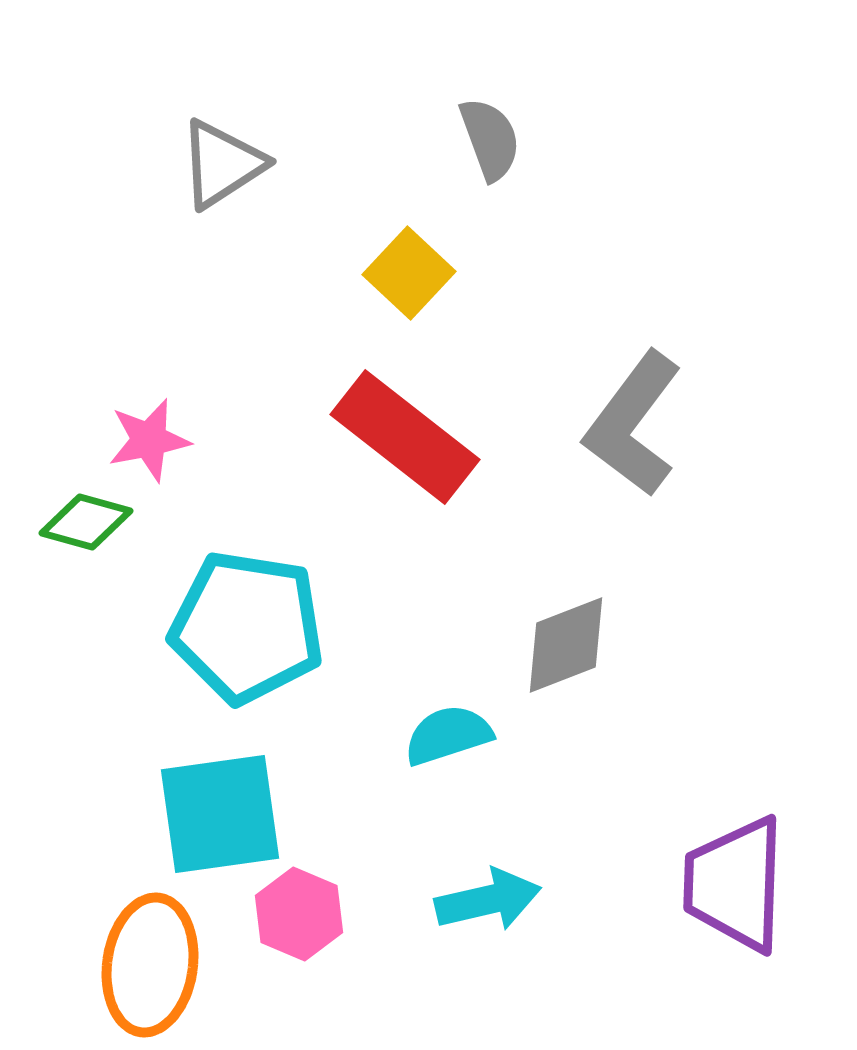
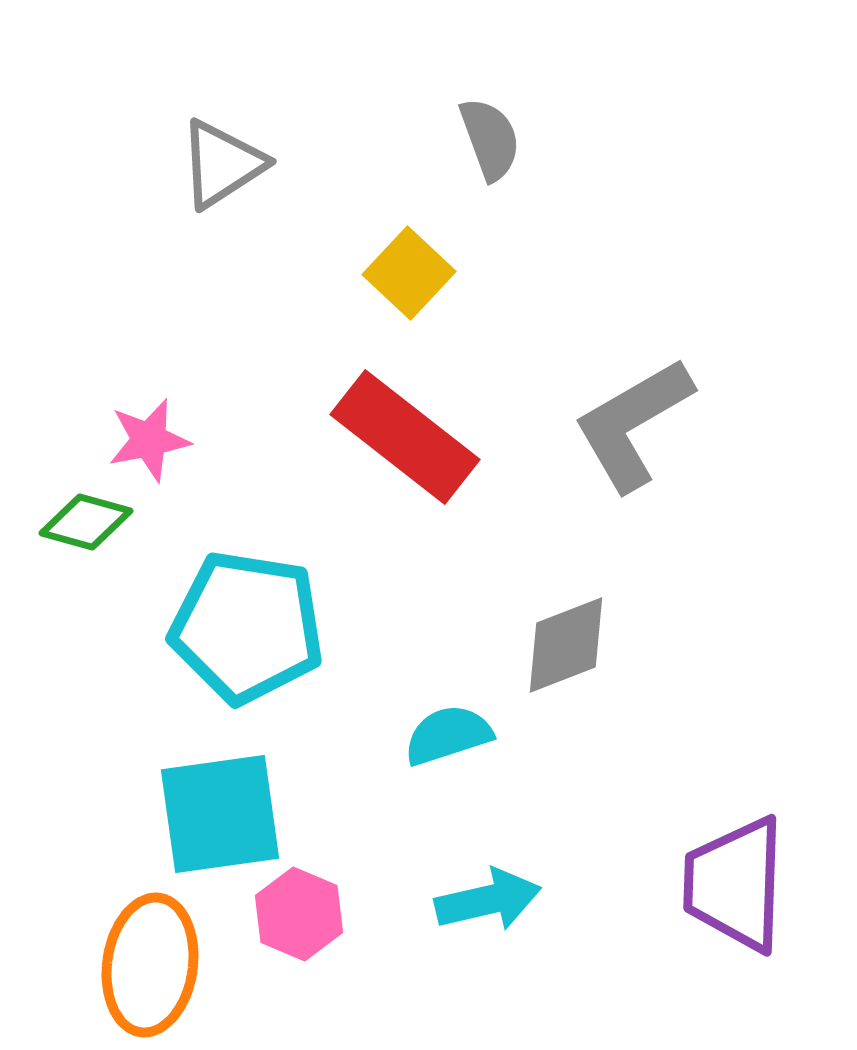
gray L-shape: rotated 23 degrees clockwise
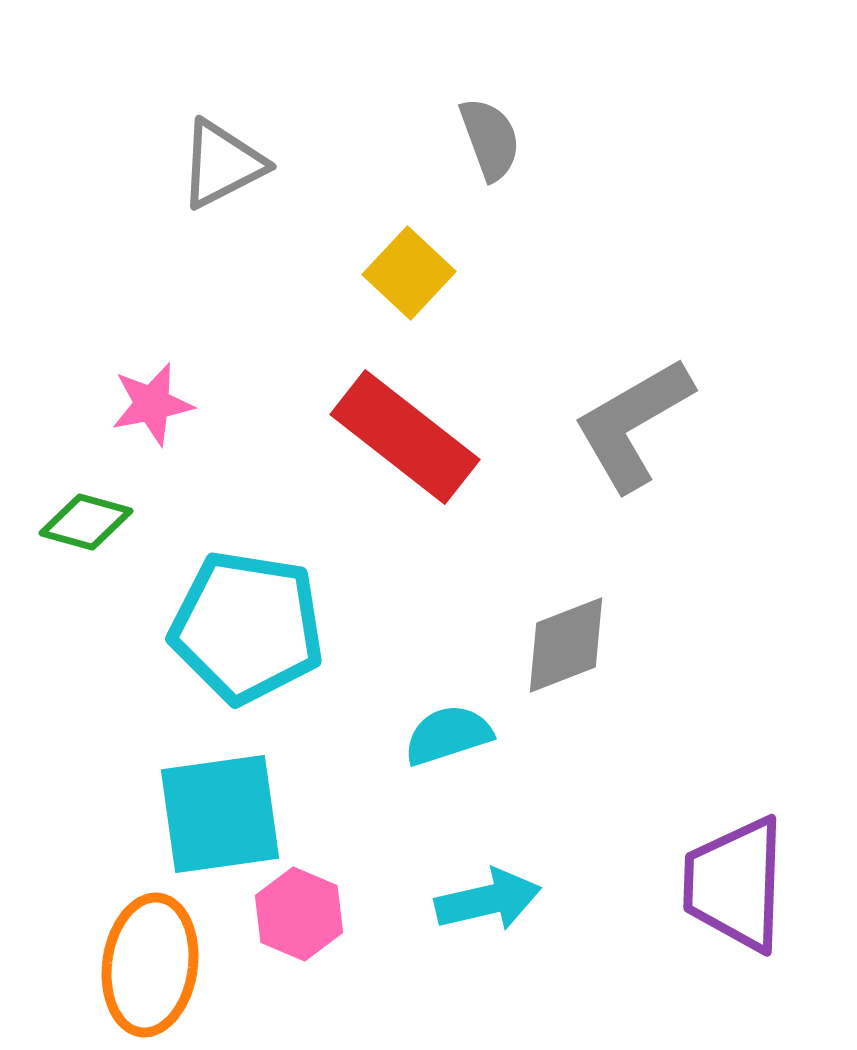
gray triangle: rotated 6 degrees clockwise
pink star: moved 3 px right, 36 px up
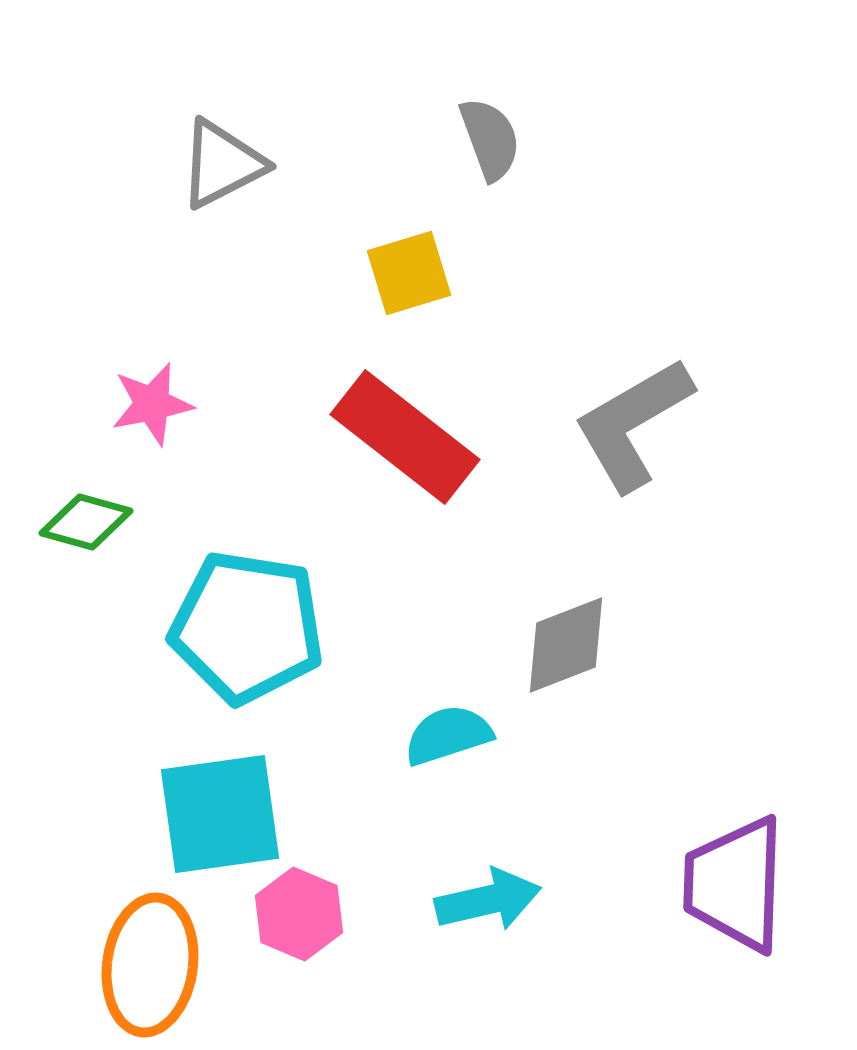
yellow square: rotated 30 degrees clockwise
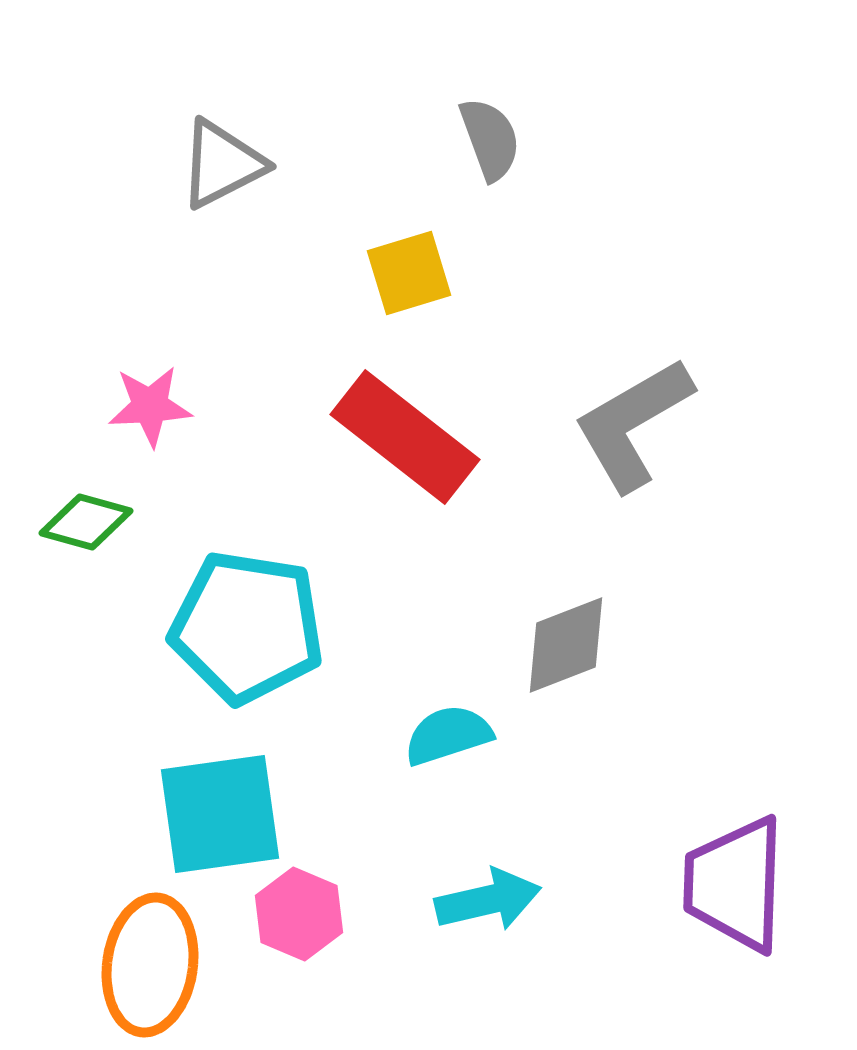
pink star: moved 2 px left, 2 px down; rotated 8 degrees clockwise
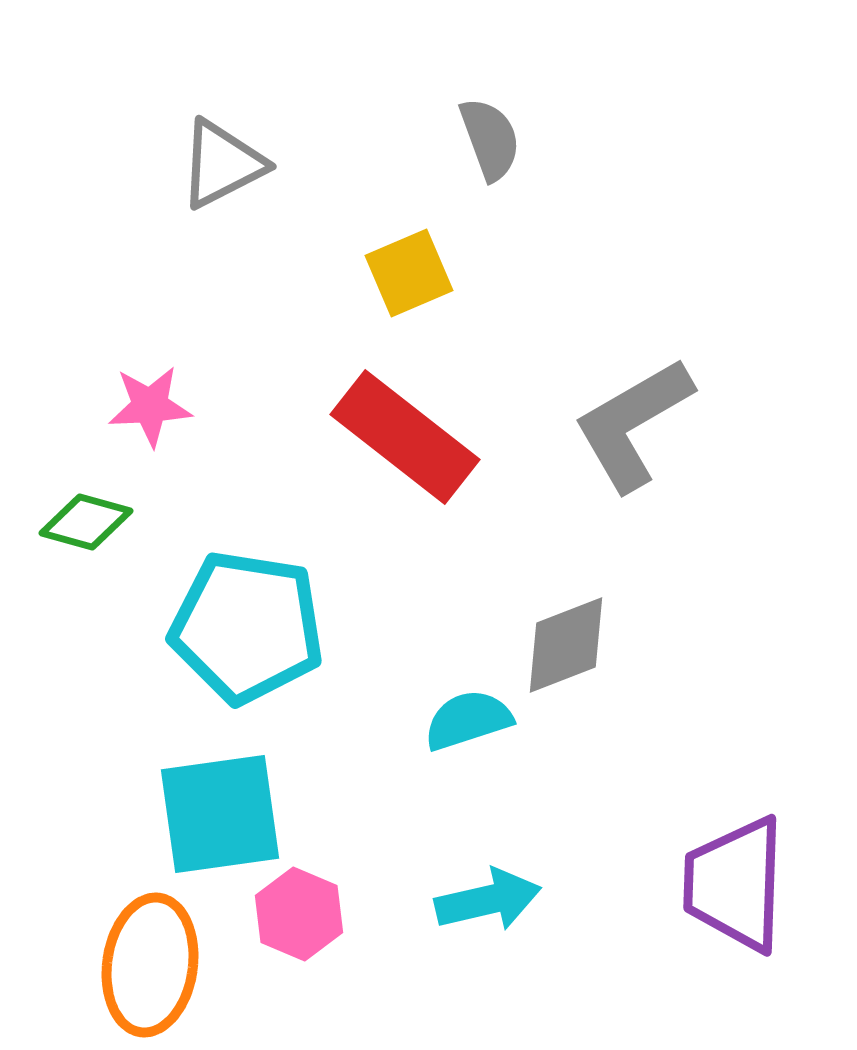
yellow square: rotated 6 degrees counterclockwise
cyan semicircle: moved 20 px right, 15 px up
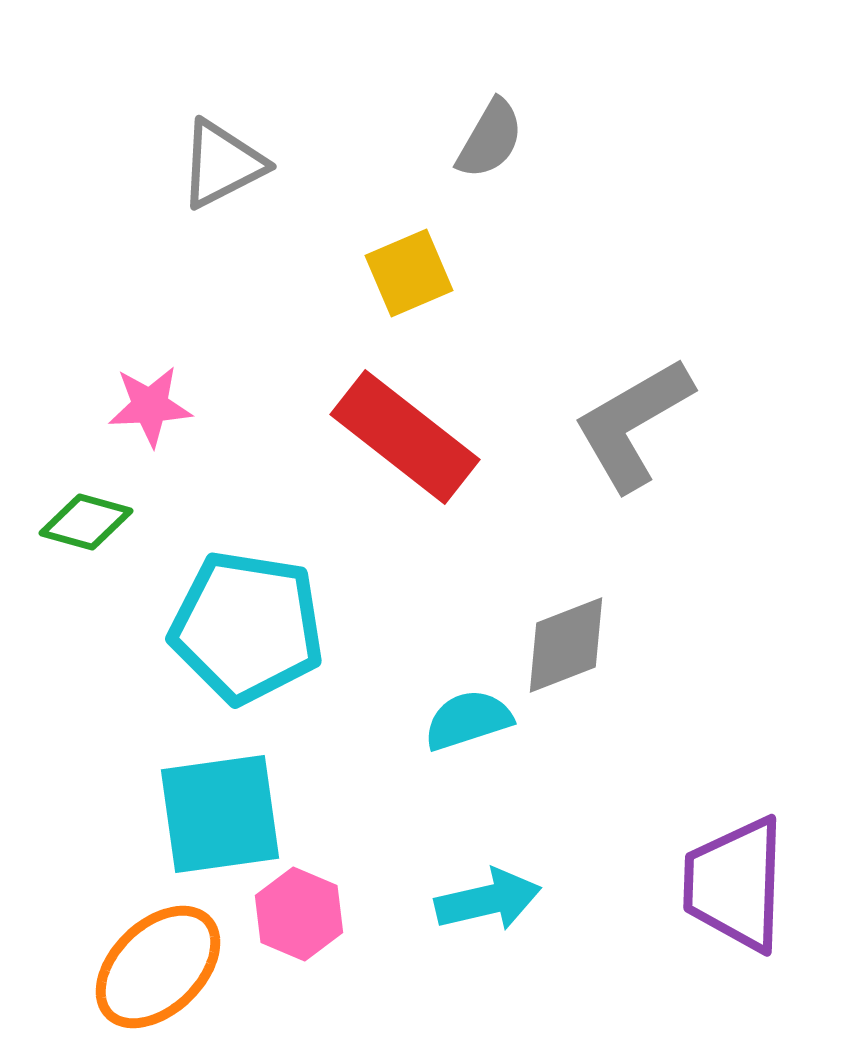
gray semicircle: rotated 50 degrees clockwise
orange ellipse: moved 8 px right, 2 px down; rotated 38 degrees clockwise
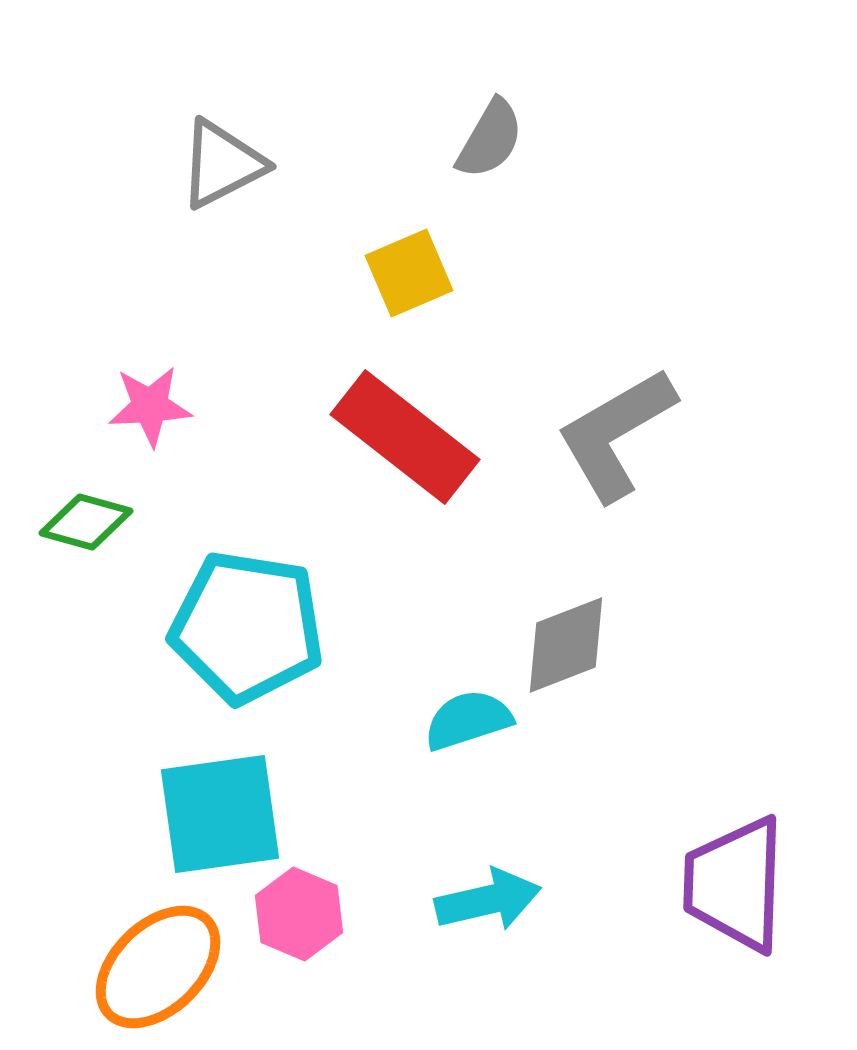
gray L-shape: moved 17 px left, 10 px down
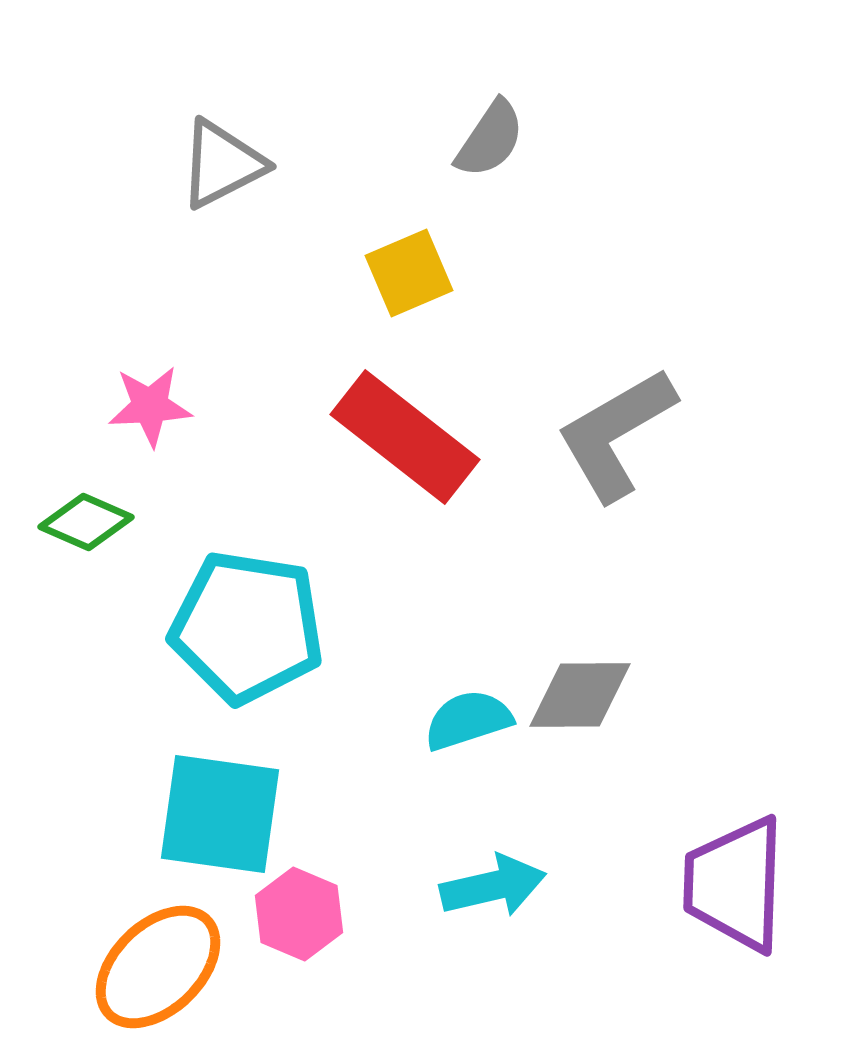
gray semicircle: rotated 4 degrees clockwise
green diamond: rotated 8 degrees clockwise
gray diamond: moved 14 px right, 50 px down; rotated 21 degrees clockwise
cyan square: rotated 16 degrees clockwise
cyan arrow: moved 5 px right, 14 px up
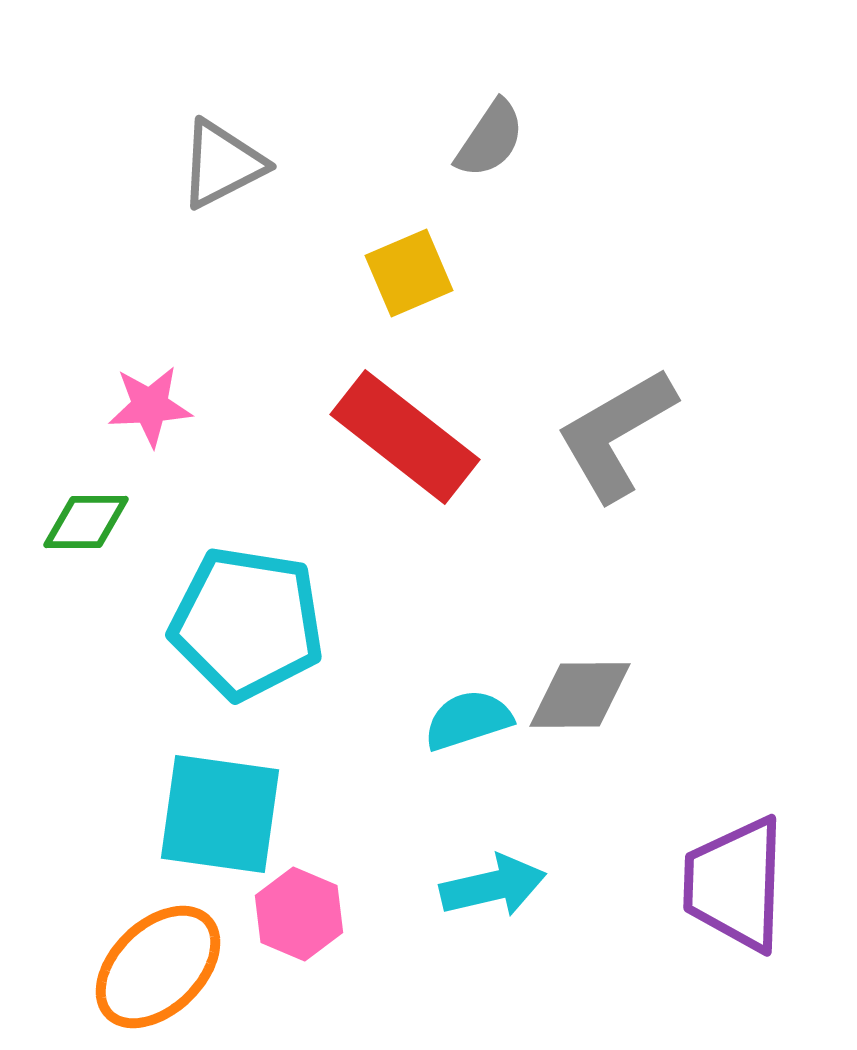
green diamond: rotated 24 degrees counterclockwise
cyan pentagon: moved 4 px up
